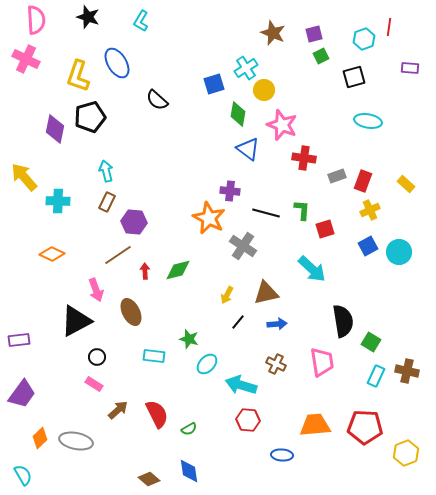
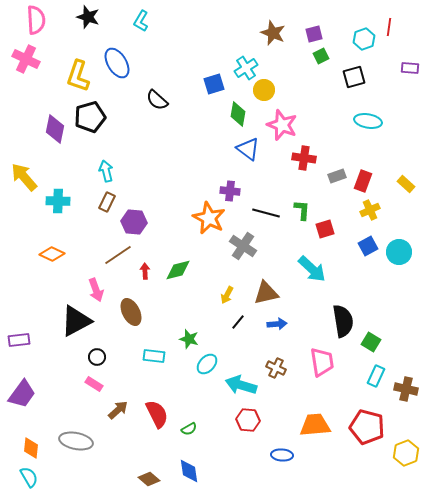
brown cross at (276, 364): moved 4 px down
brown cross at (407, 371): moved 1 px left, 18 px down
red pentagon at (365, 427): moved 2 px right; rotated 12 degrees clockwise
orange diamond at (40, 438): moved 9 px left, 10 px down; rotated 40 degrees counterclockwise
cyan semicircle at (23, 475): moved 6 px right, 2 px down
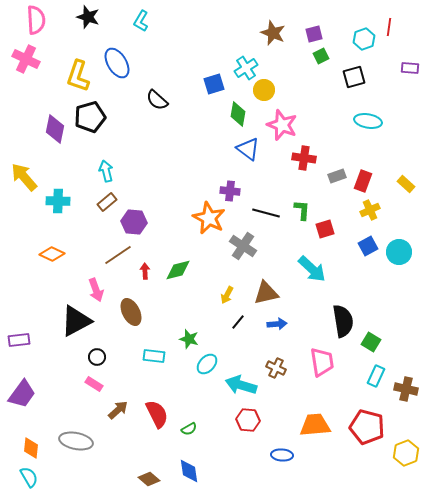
brown rectangle at (107, 202): rotated 24 degrees clockwise
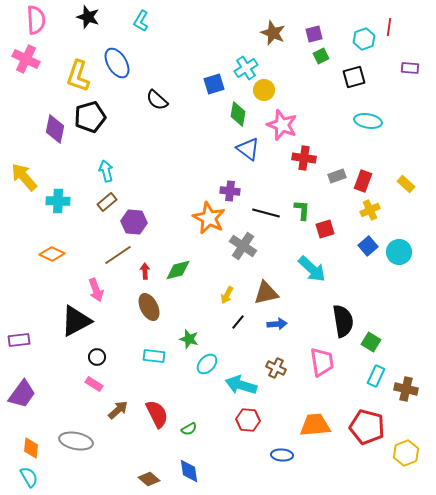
blue square at (368, 246): rotated 12 degrees counterclockwise
brown ellipse at (131, 312): moved 18 px right, 5 px up
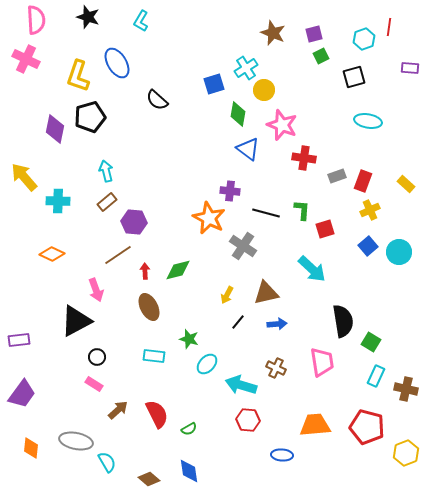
cyan semicircle at (29, 477): moved 78 px right, 15 px up
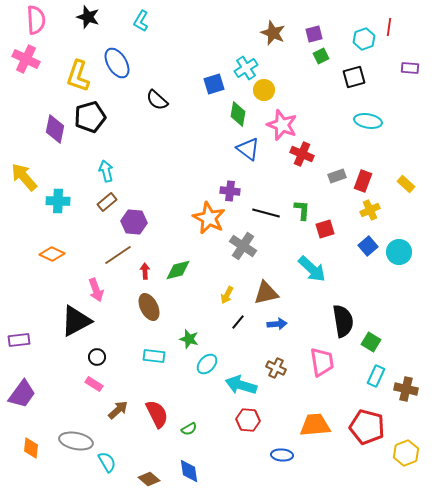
red cross at (304, 158): moved 2 px left, 4 px up; rotated 15 degrees clockwise
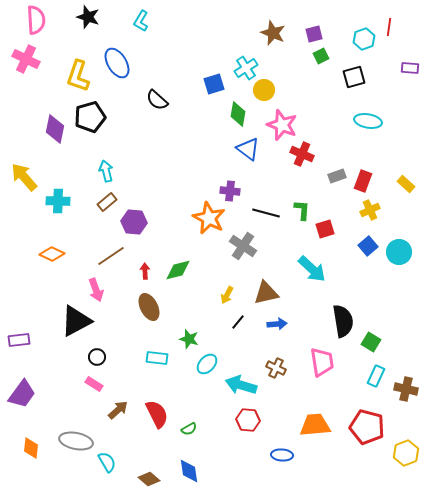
brown line at (118, 255): moved 7 px left, 1 px down
cyan rectangle at (154, 356): moved 3 px right, 2 px down
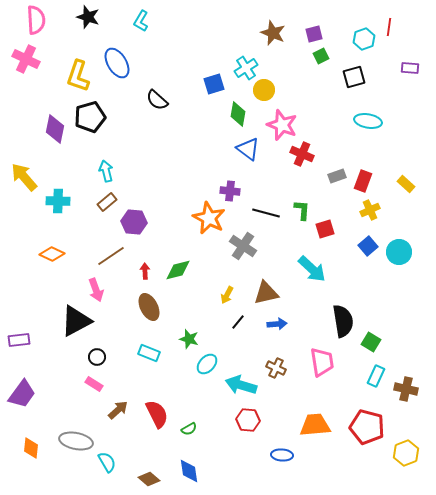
cyan rectangle at (157, 358): moved 8 px left, 5 px up; rotated 15 degrees clockwise
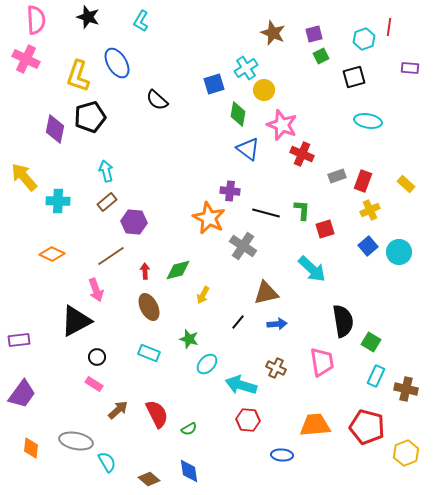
yellow arrow at (227, 295): moved 24 px left
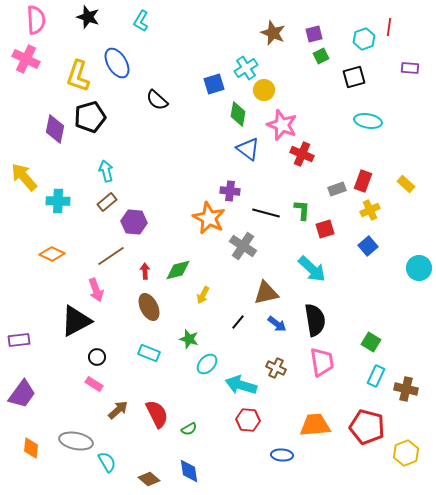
gray rectangle at (337, 176): moved 13 px down
cyan circle at (399, 252): moved 20 px right, 16 px down
black semicircle at (343, 321): moved 28 px left, 1 px up
blue arrow at (277, 324): rotated 42 degrees clockwise
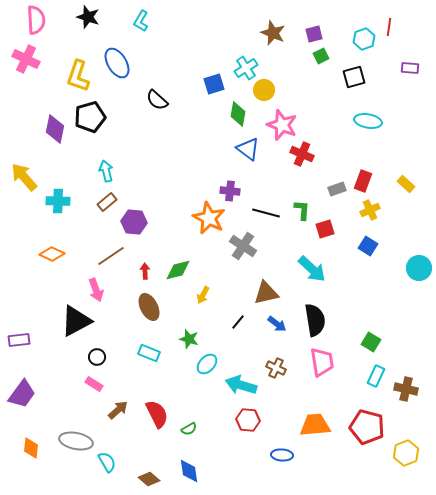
blue square at (368, 246): rotated 18 degrees counterclockwise
